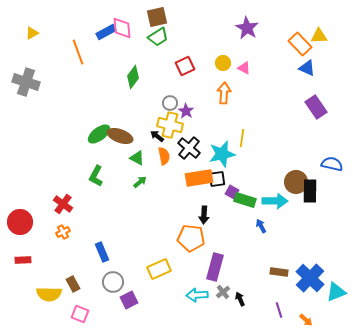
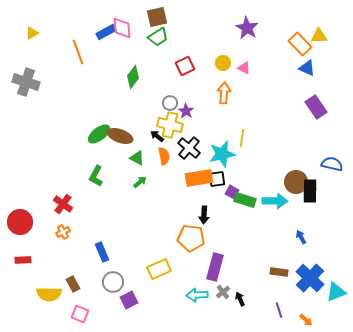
blue arrow at (261, 226): moved 40 px right, 11 px down
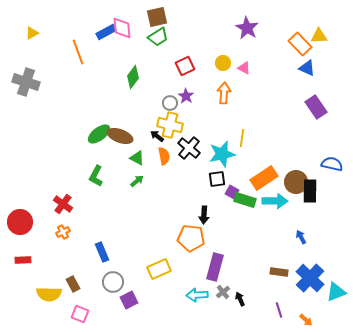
purple star at (186, 111): moved 15 px up
orange rectangle at (199, 178): moved 65 px right; rotated 24 degrees counterclockwise
green arrow at (140, 182): moved 3 px left, 1 px up
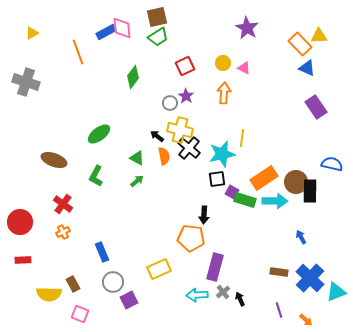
yellow cross at (170, 125): moved 10 px right, 5 px down
brown ellipse at (120, 136): moved 66 px left, 24 px down
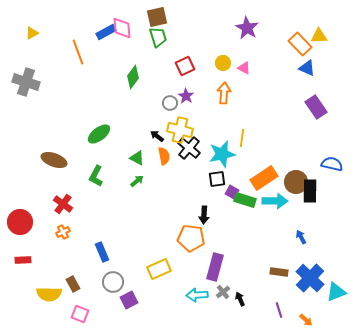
green trapezoid at (158, 37): rotated 75 degrees counterclockwise
